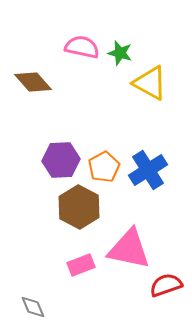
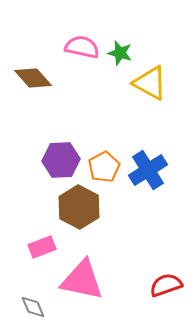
brown diamond: moved 4 px up
pink triangle: moved 47 px left, 31 px down
pink rectangle: moved 39 px left, 18 px up
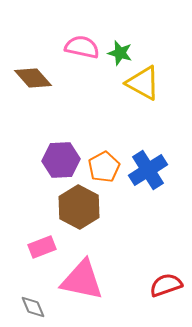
yellow triangle: moved 7 px left
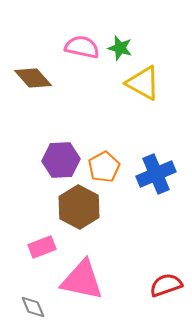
green star: moved 5 px up
blue cross: moved 8 px right, 4 px down; rotated 9 degrees clockwise
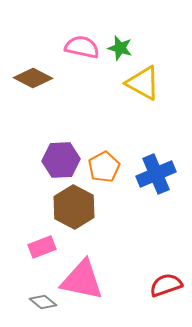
brown diamond: rotated 21 degrees counterclockwise
brown hexagon: moved 5 px left
gray diamond: moved 10 px right, 5 px up; rotated 28 degrees counterclockwise
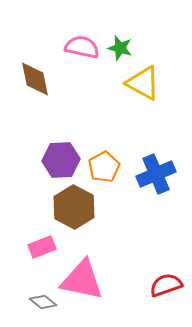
brown diamond: moved 2 px right, 1 px down; rotated 51 degrees clockwise
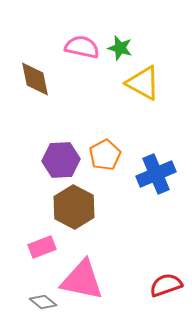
orange pentagon: moved 1 px right, 12 px up
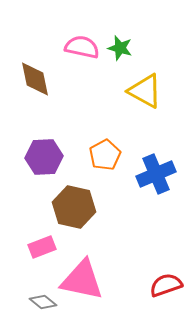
yellow triangle: moved 2 px right, 8 px down
purple hexagon: moved 17 px left, 3 px up
brown hexagon: rotated 15 degrees counterclockwise
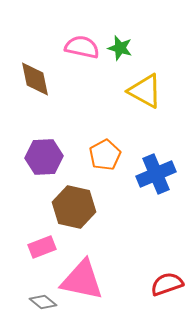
red semicircle: moved 1 px right, 1 px up
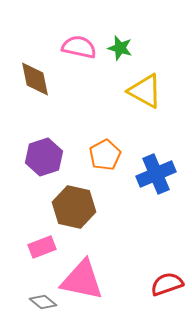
pink semicircle: moved 3 px left
purple hexagon: rotated 15 degrees counterclockwise
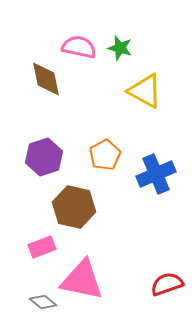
brown diamond: moved 11 px right
